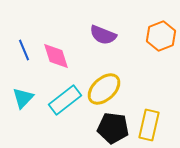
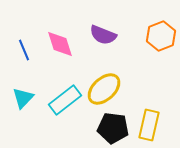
pink diamond: moved 4 px right, 12 px up
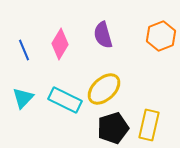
purple semicircle: rotated 52 degrees clockwise
pink diamond: rotated 48 degrees clockwise
cyan rectangle: rotated 64 degrees clockwise
black pentagon: rotated 24 degrees counterclockwise
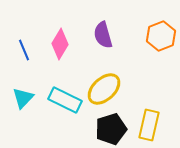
black pentagon: moved 2 px left, 1 px down
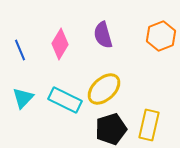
blue line: moved 4 px left
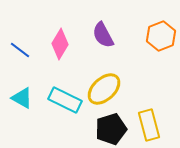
purple semicircle: rotated 12 degrees counterclockwise
blue line: rotated 30 degrees counterclockwise
cyan triangle: moved 1 px left; rotated 45 degrees counterclockwise
yellow rectangle: rotated 28 degrees counterclockwise
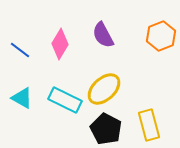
black pentagon: moved 5 px left; rotated 28 degrees counterclockwise
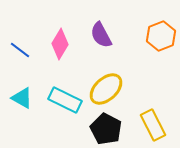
purple semicircle: moved 2 px left
yellow ellipse: moved 2 px right
yellow rectangle: moved 4 px right; rotated 12 degrees counterclockwise
